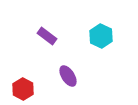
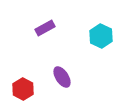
purple rectangle: moved 2 px left, 8 px up; rotated 66 degrees counterclockwise
purple ellipse: moved 6 px left, 1 px down
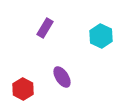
purple rectangle: rotated 30 degrees counterclockwise
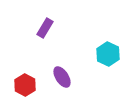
cyan hexagon: moved 7 px right, 18 px down
red hexagon: moved 2 px right, 4 px up
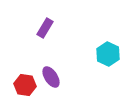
purple ellipse: moved 11 px left
red hexagon: rotated 20 degrees counterclockwise
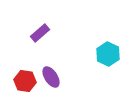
purple rectangle: moved 5 px left, 5 px down; rotated 18 degrees clockwise
red hexagon: moved 4 px up
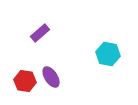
cyan hexagon: rotated 15 degrees counterclockwise
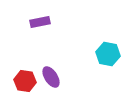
purple rectangle: moved 11 px up; rotated 30 degrees clockwise
